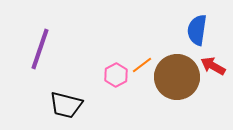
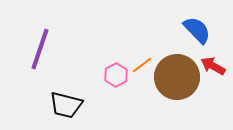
blue semicircle: rotated 128 degrees clockwise
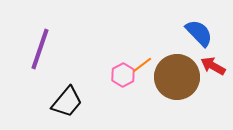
blue semicircle: moved 2 px right, 3 px down
pink hexagon: moved 7 px right
black trapezoid: moved 1 px right, 3 px up; rotated 64 degrees counterclockwise
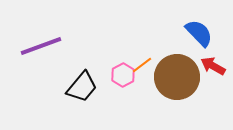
purple line: moved 1 px right, 3 px up; rotated 51 degrees clockwise
black trapezoid: moved 15 px right, 15 px up
